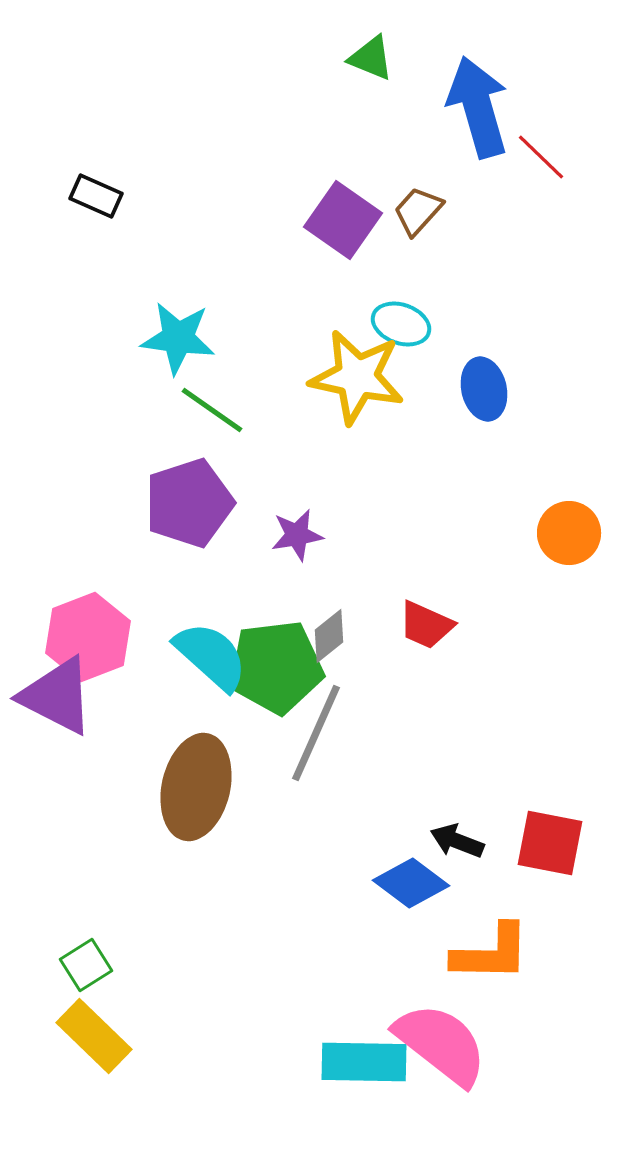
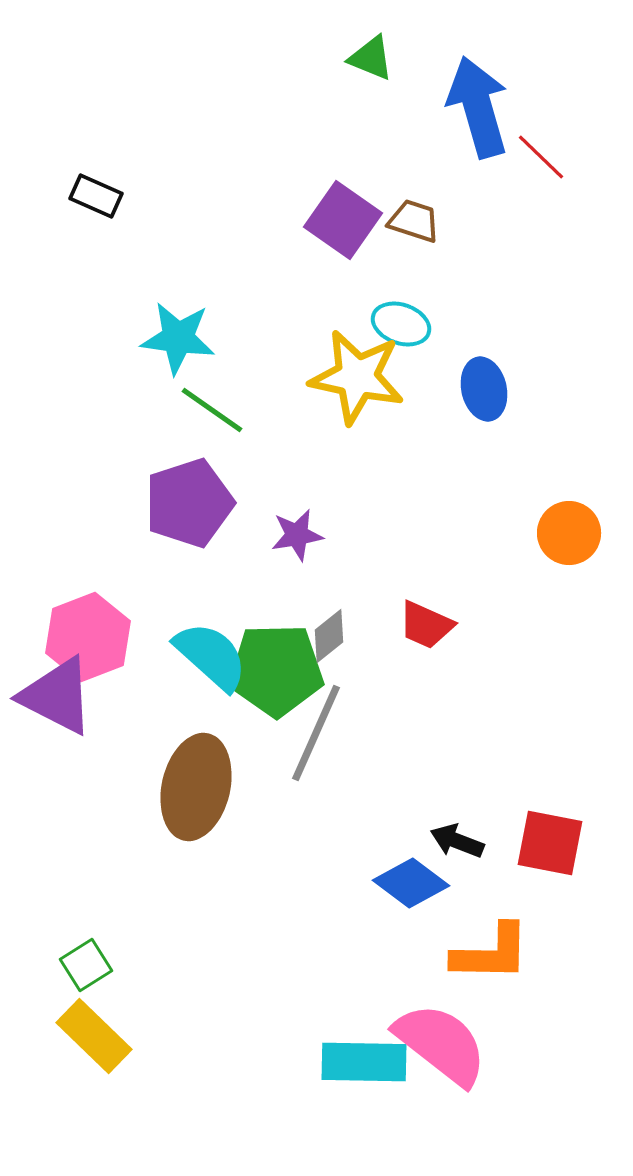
brown trapezoid: moved 4 px left, 10 px down; rotated 66 degrees clockwise
green pentagon: moved 3 px down; rotated 6 degrees clockwise
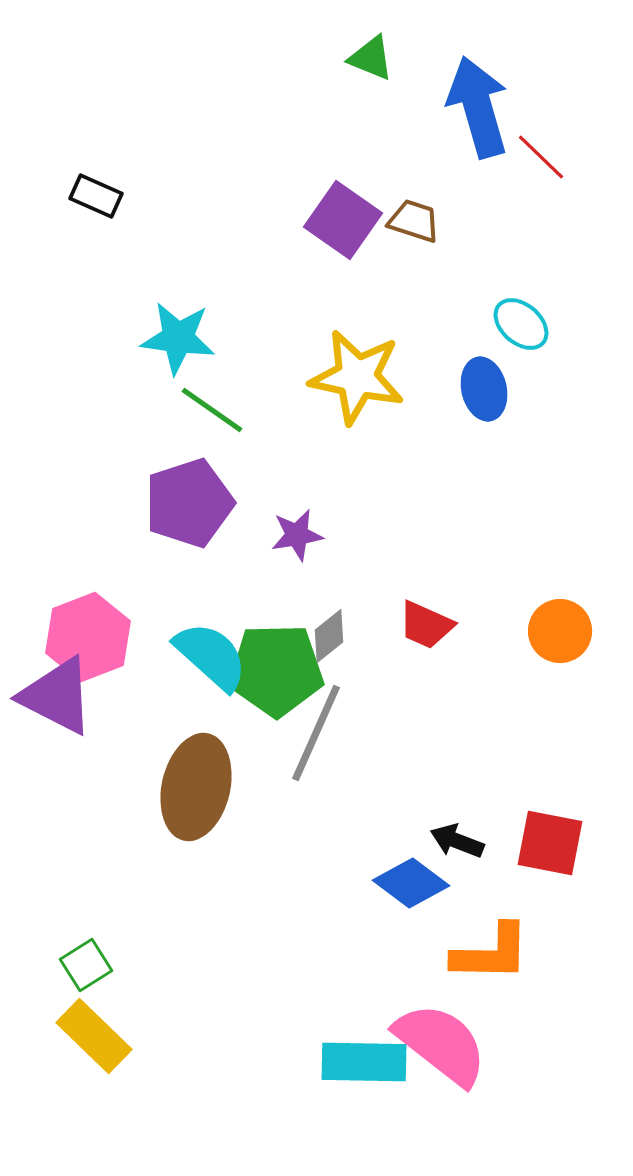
cyan ellipse: moved 120 px right; rotated 22 degrees clockwise
orange circle: moved 9 px left, 98 px down
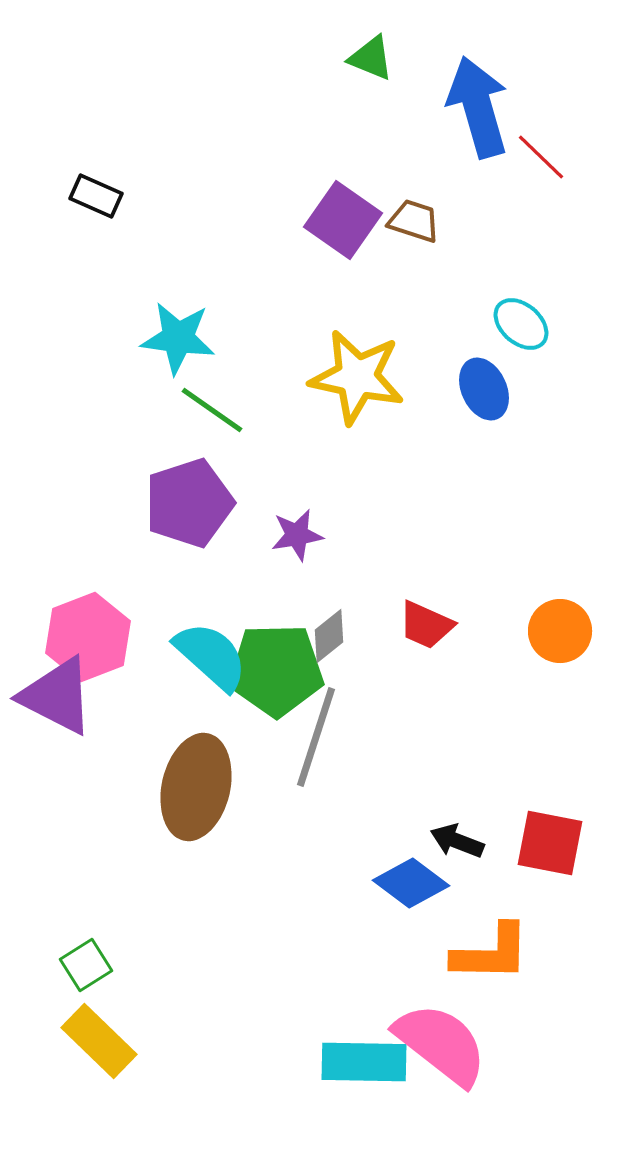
blue ellipse: rotated 12 degrees counterclockwise
gray line: moved 4 px down; rotated 6 degrees counterclockwise
yellow rectangle: moved 5 px right, 5 px down
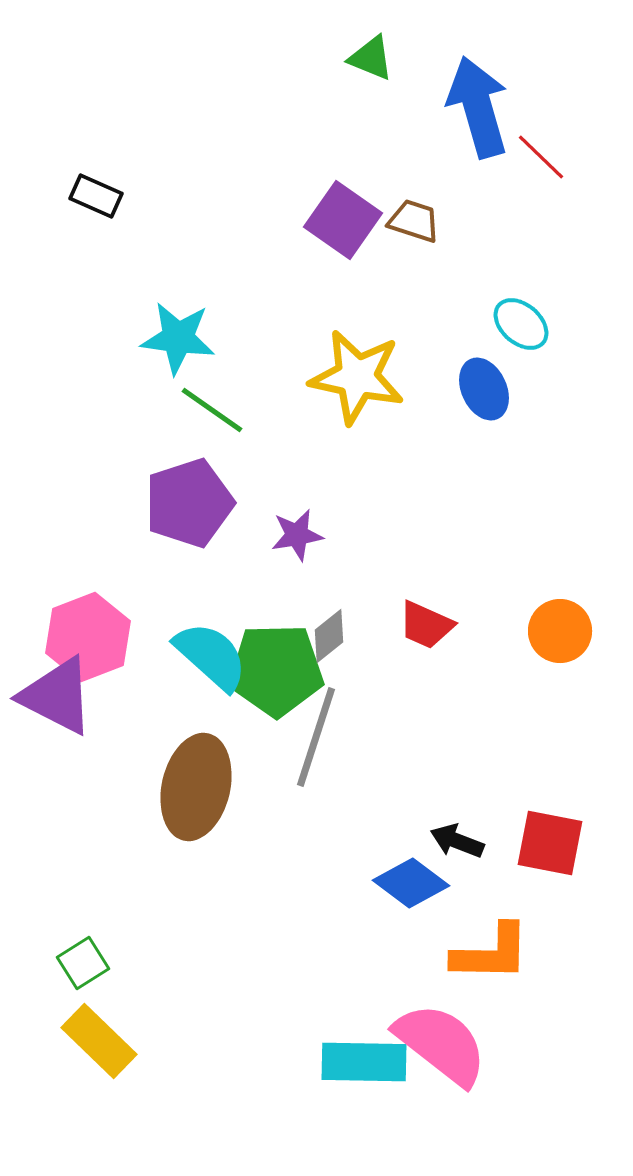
green square: moved 3 px left, 2 px up
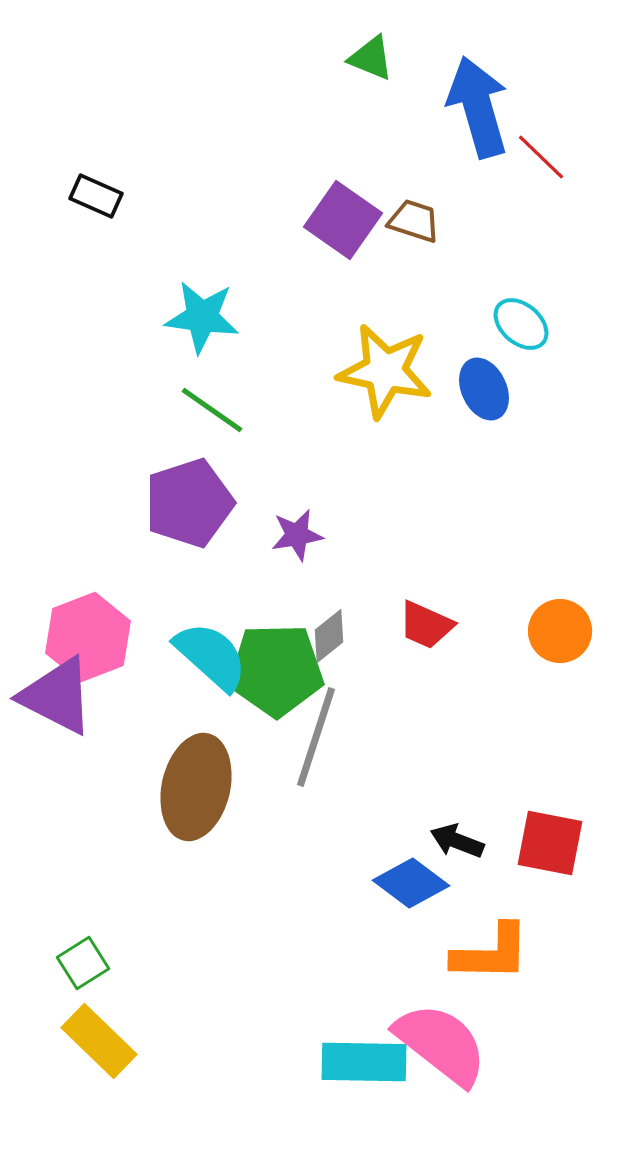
cyan star: moved 24 px right, 21 px up
yellow star: moved 28 px right, 6 px up
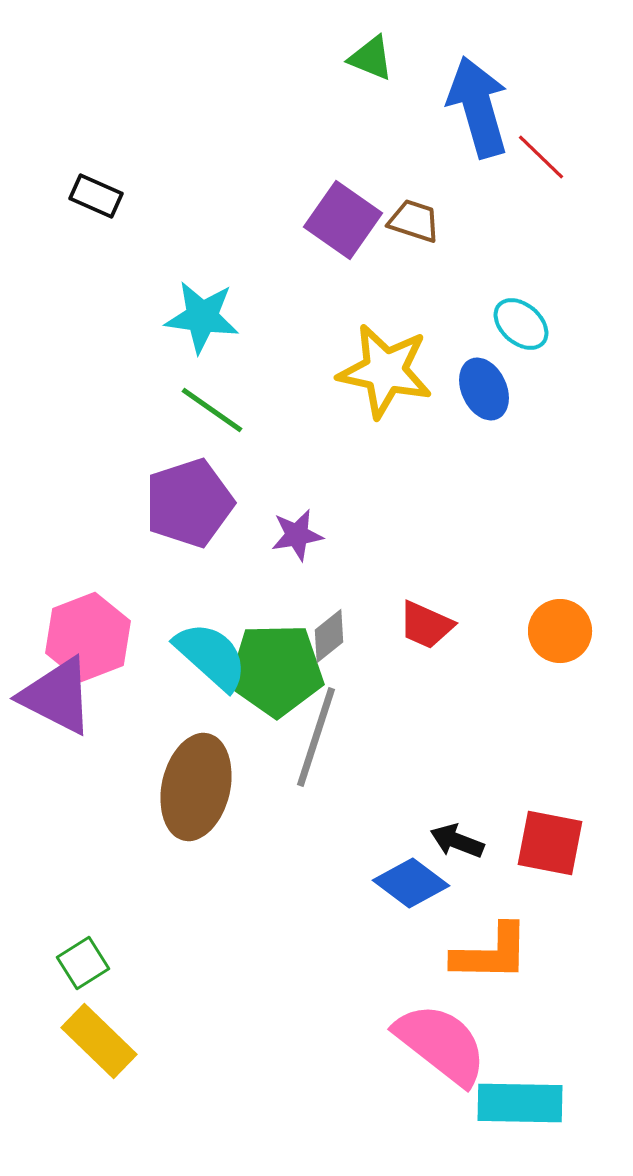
cyan rectangle: moved 156 px right, 41 px down
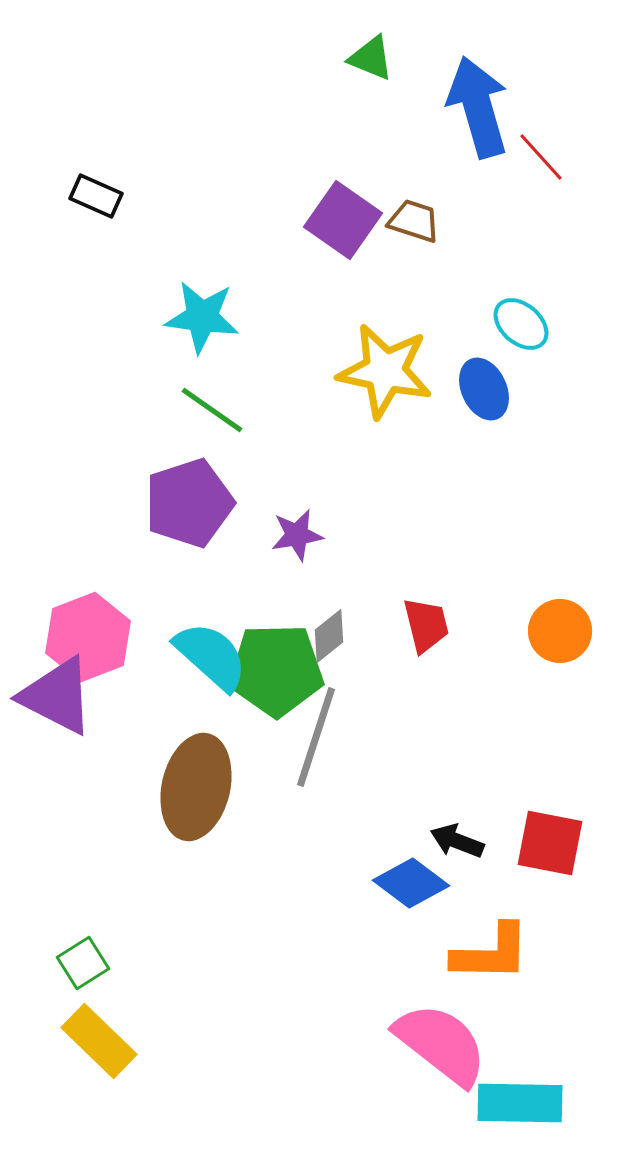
red line: rotated 4 degrees clockwise
red trapezoid: rotated 128 degrees counterclockwise
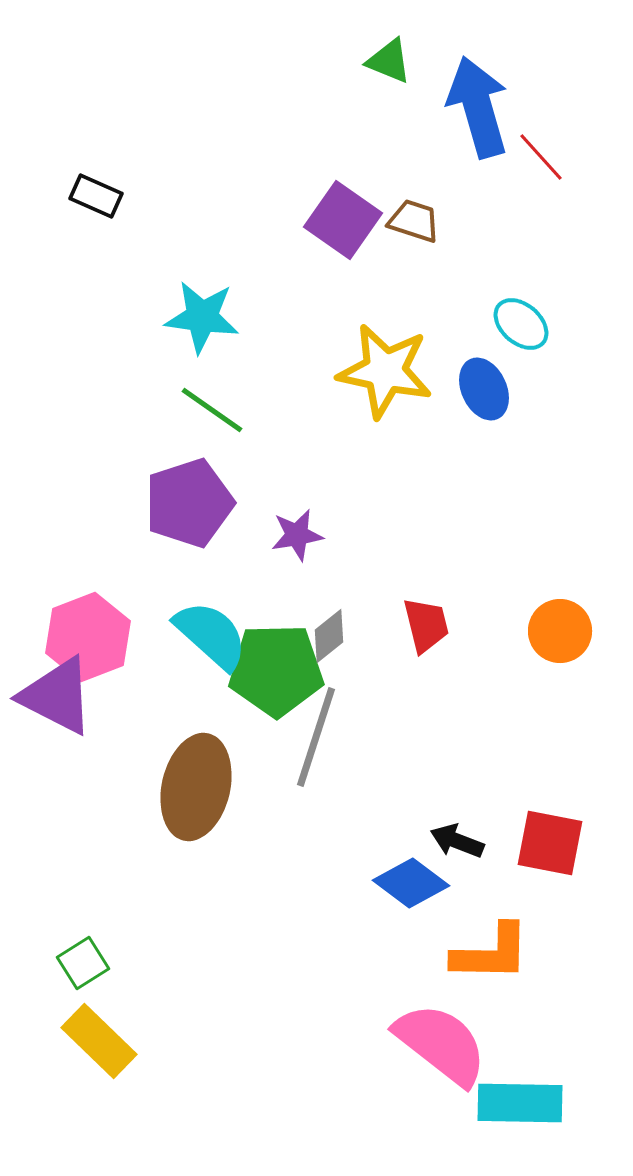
green triangle: moved 18 px right, 3 px down
cyan semicircle: moved 21 px up
